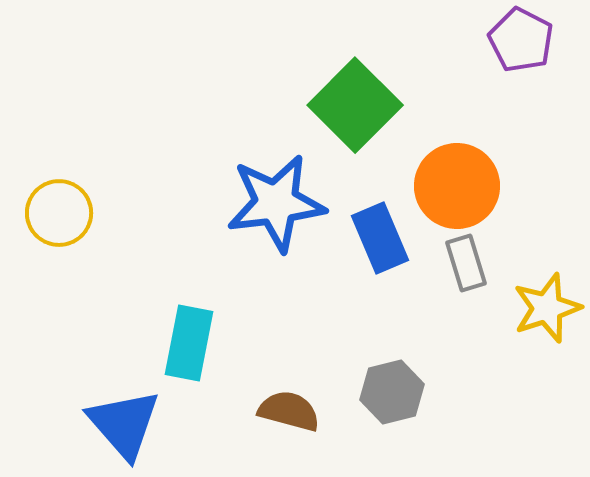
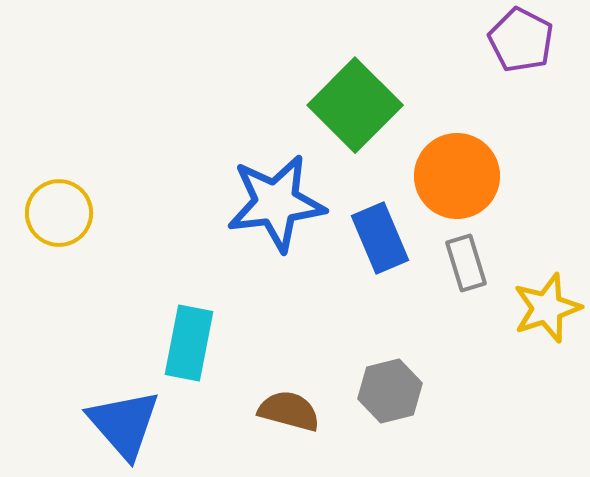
orange circle: moved 10 px up
gray hexagon: moved 2 px left, 1 px up
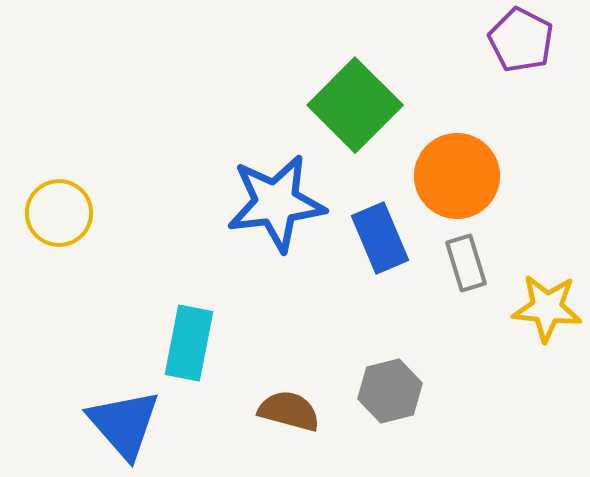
yellow star: rotated 24 degrees clockwise
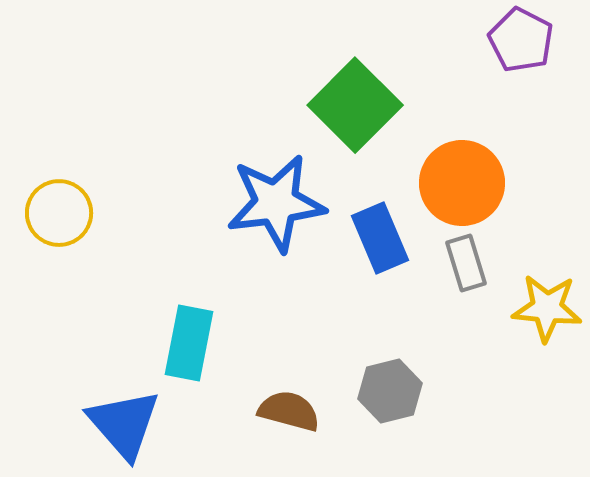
orange circle: moved 5 px right, 7 px down
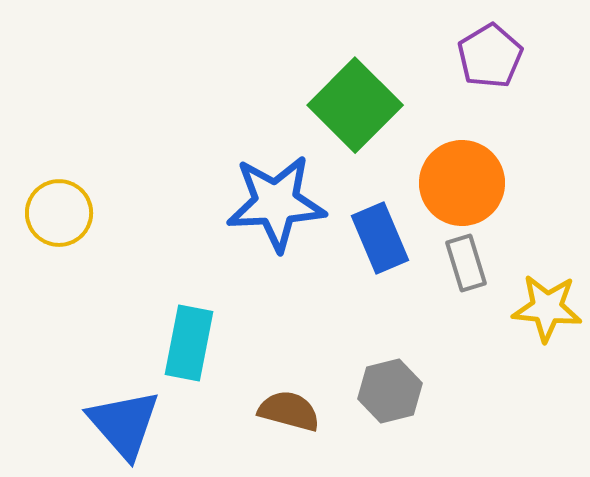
purple pentagon: moved 31 px left, 16 px down; rotated 14 degrees clockwise
blue star: rotated 4 degrees clockwise
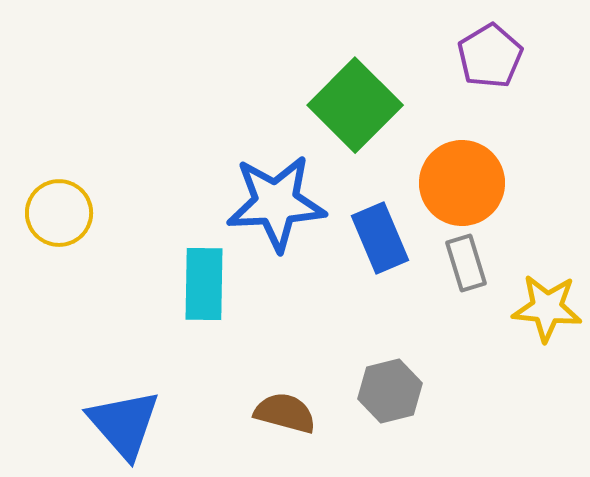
cyan rectangle: moved 15 px right, 59 px up; rotated 10 degrees counterclockwise
brown semicircle: moved 4 px left, 2 px down
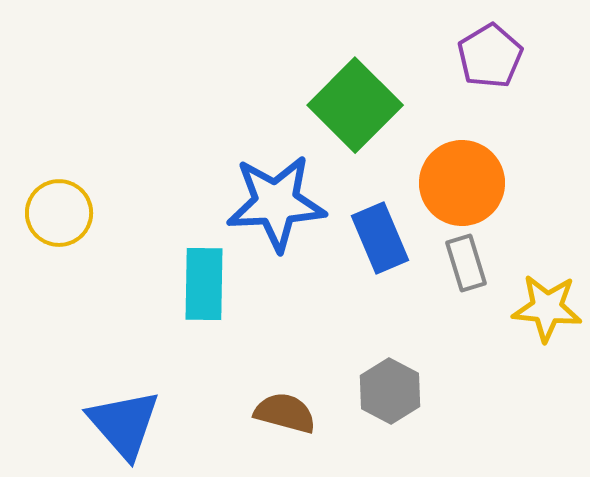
gray hexagon: rotated 18 degrees counterclockwise
